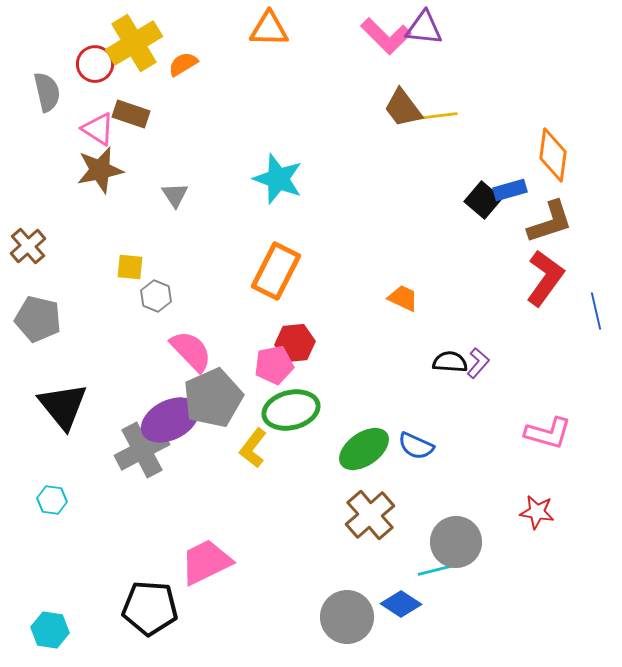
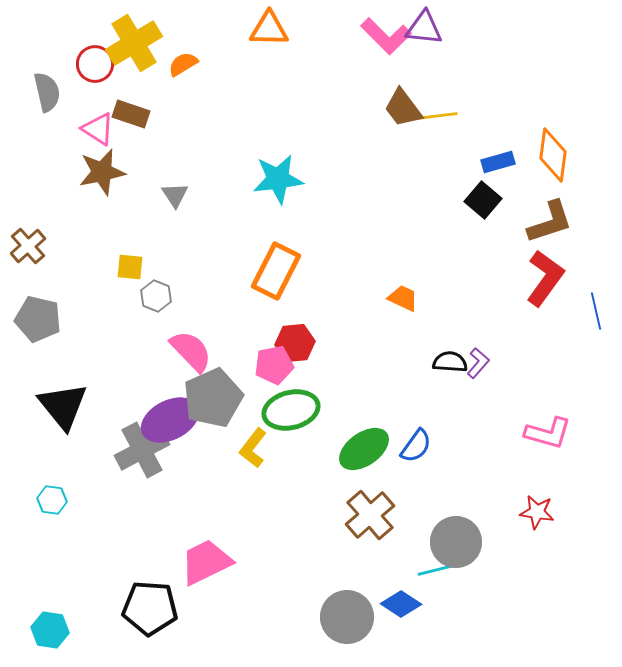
brown star at (100, 170): moved 2 px right, 2 px down
cyan star at (278, 179): rotated 27 degrees counterclockwise
blue rectangle at (510, 190): moved 12 px left, 28 px up
blue semicircle at (416, 446): rotated 78 degrees counterclockwise
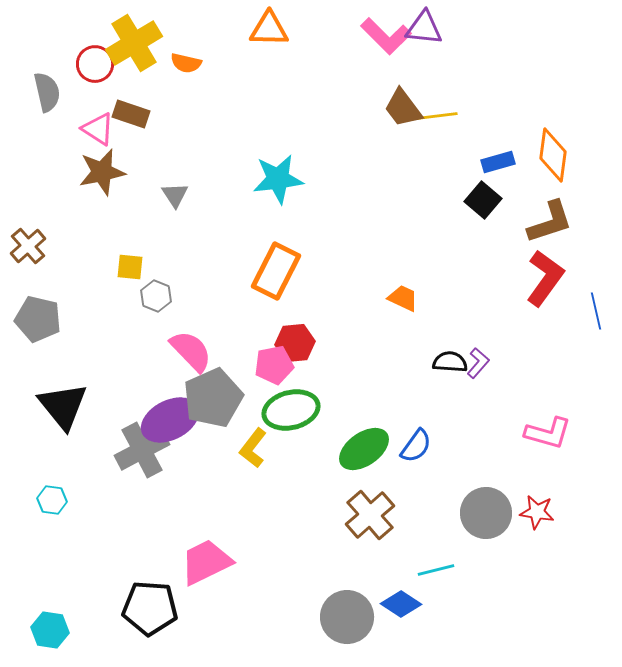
orange semicircle at (183, 64): moved 3 px right, 1 px up; rotated 136 degrees counterclockwise
gray circle at (456, 542): moved 30 px right, 29 px up
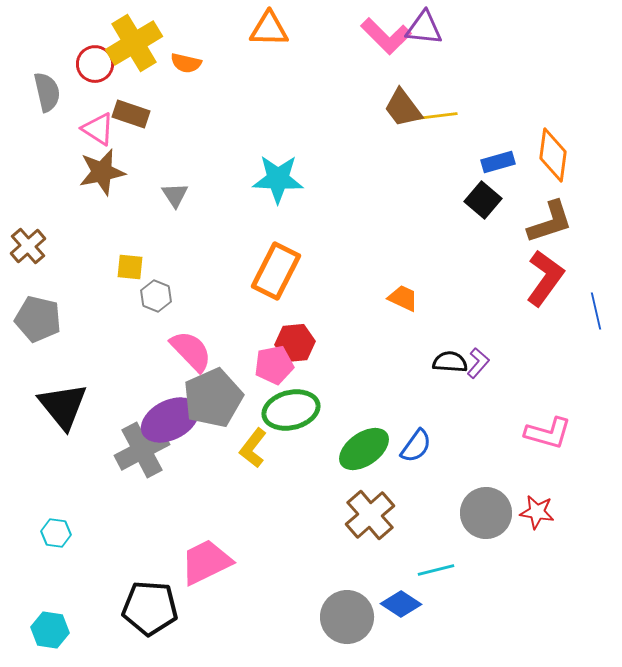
cyan star at (278, 179): rotated 9 degrees clockwise
cyan hexagon at (52, 500): moved 4 px right, 33 px down
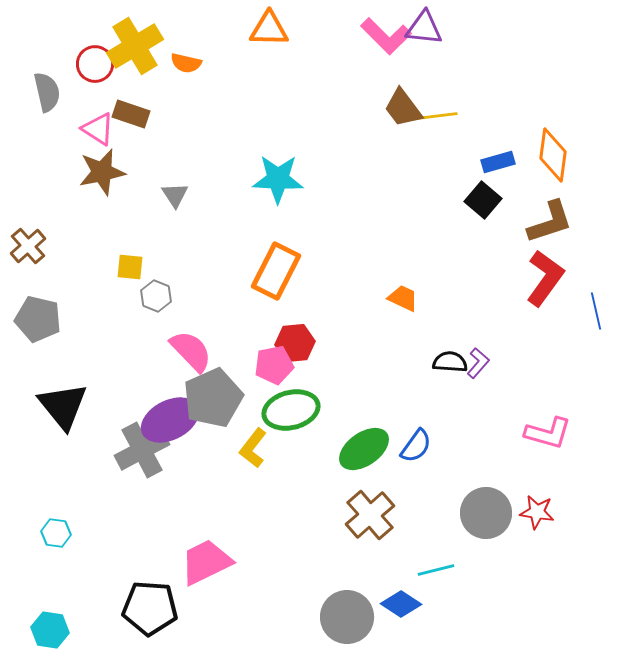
yellow cross at (134, 43): moved 1 px right, 3 px down
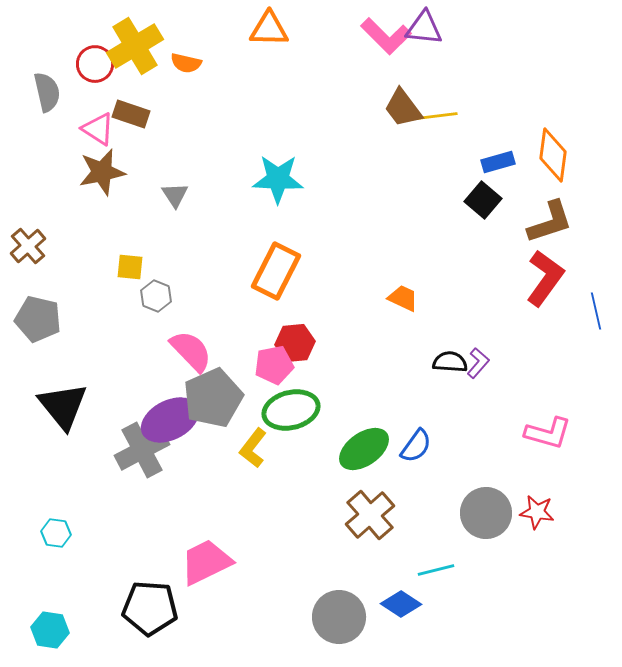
gray circle at (347, 617): moved 8 px left
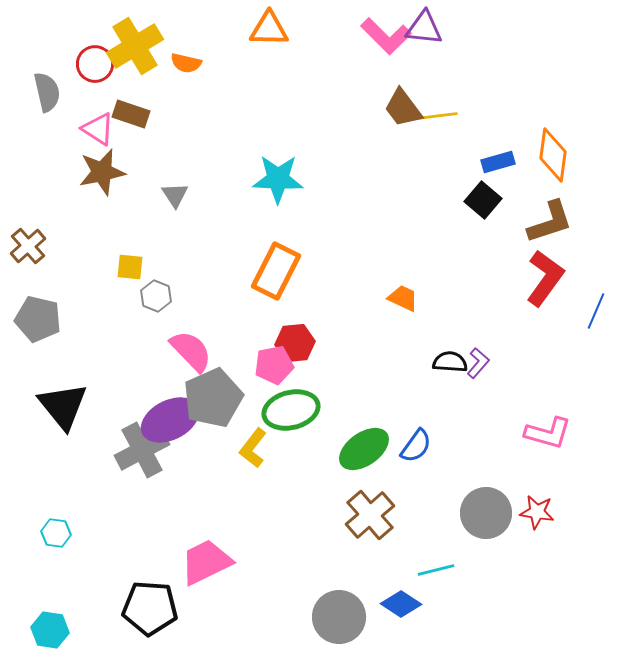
blue line at (596, 311): rotated 36 degrees clockwise
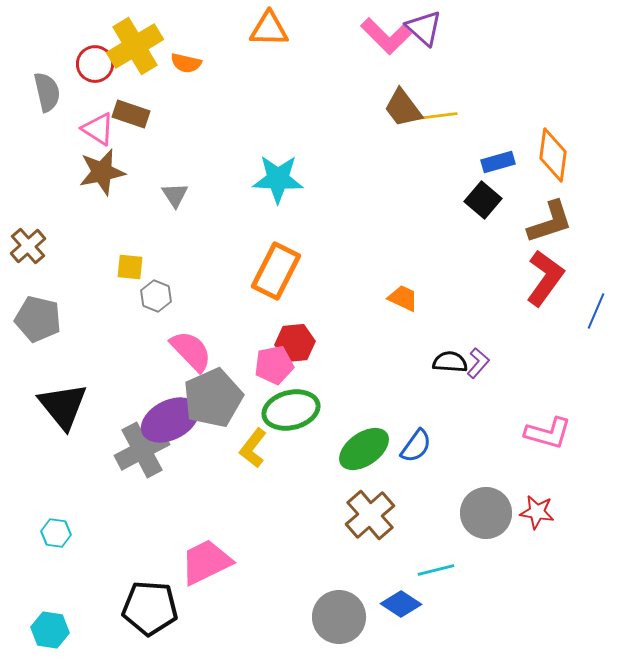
purple triangle at (424, 28): rotated 36 degrees clockwise
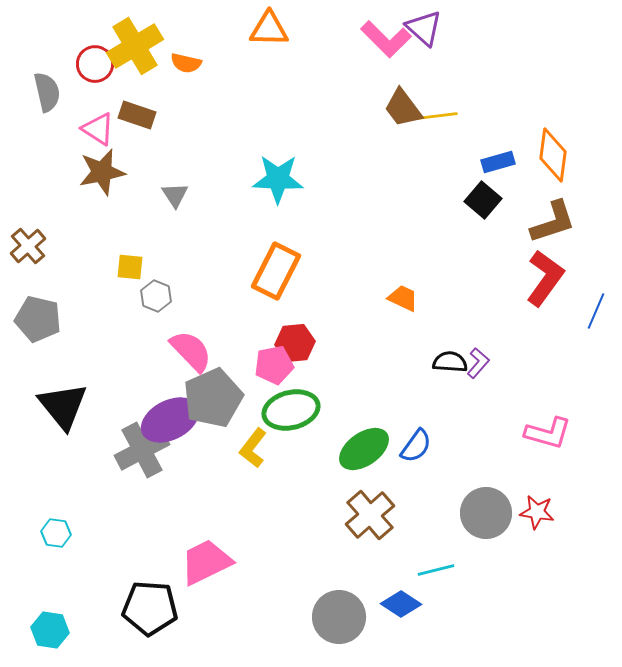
pink L-shape at (386, 36): moved 3 px down
brown rectangle at (131, 114): moved 6 px right, 1 px down
brown L-shape at (550, 222): moved 3 px right
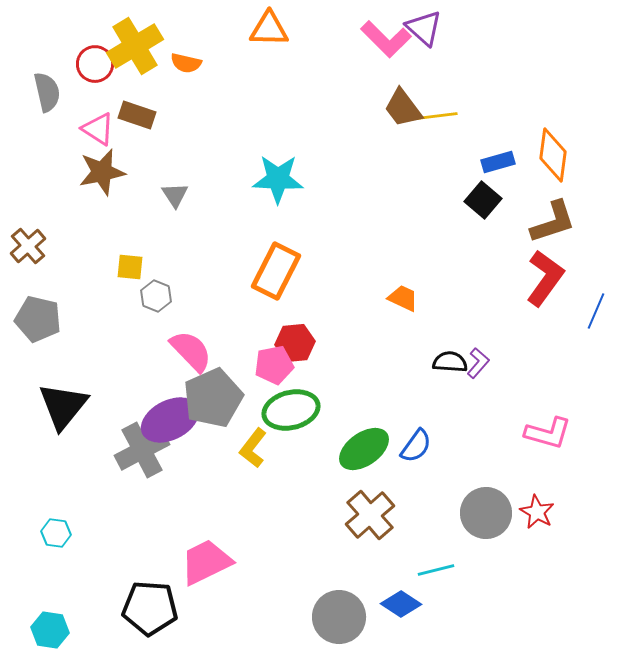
black triangle at (63, 406): rotated 18 degrees clockwise
red star at (537, 512): rotated 20 degrees clockwise
